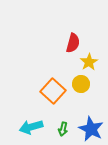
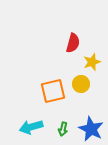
yellow star: moved 3 px right; rotated 12 degrees clockwise
orange square: rotated 35 degrees clockwise
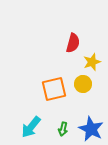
yellow circle: moved 2 px right
orange square: moved 1 px right, 2 px up
cyan arrow: rotated 35 degrees counterclockwise
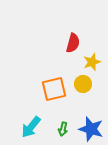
blue star: rotated 10 degrees counterclockwise
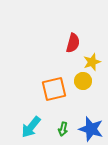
yellow circle: moved 3 px up
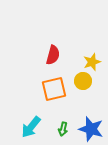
red semicircle: moved 20 px left, 12 px down
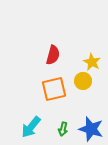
yellow star: rotated 24 degrees counterclockwise
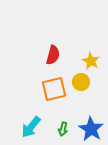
yellow star: moved 1 px left, 1 px up
yellow circle: moved 2 px left, 1 px down
blue star: rotated 15 degrees clockwise
